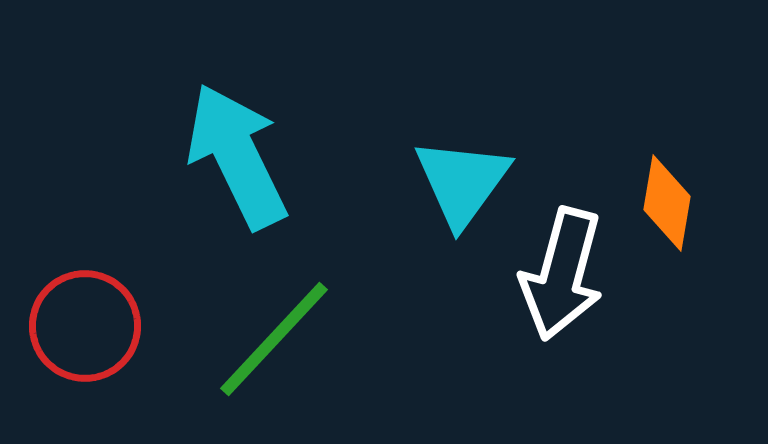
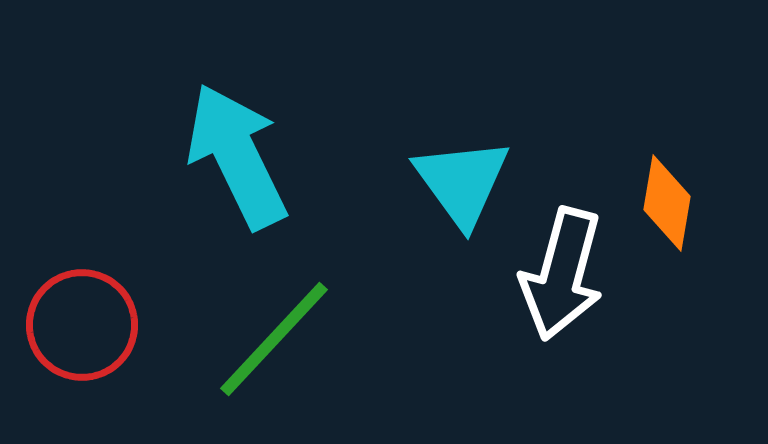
cyan triangle: rotated 12 degrees counterclockwise
red circle: moved 3 px left, 1 px up
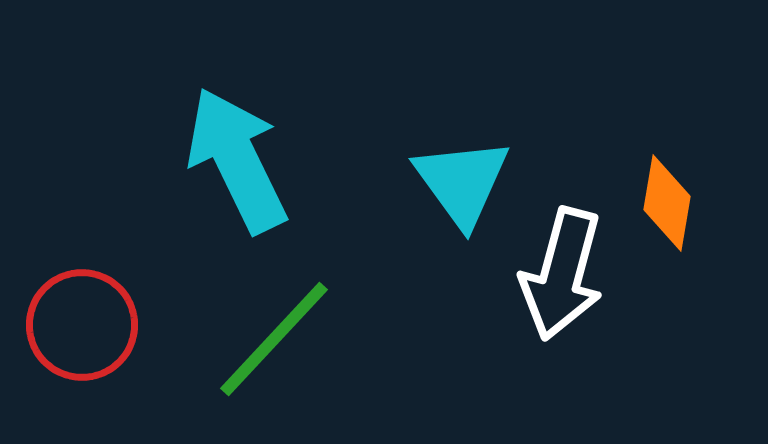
cyan arrow: moved 4 px down
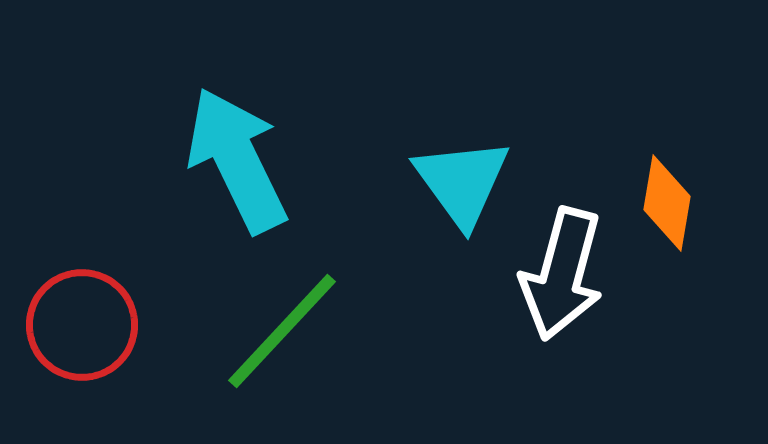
green line: moved 8 px right, 8 px up
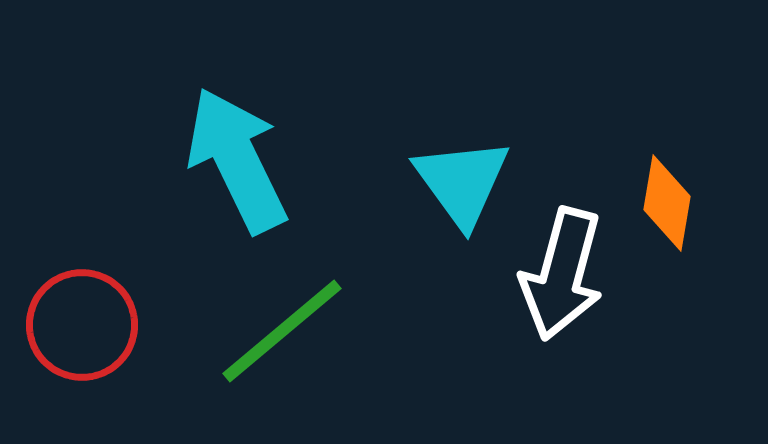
green line: rotated 7 degrees clockwise
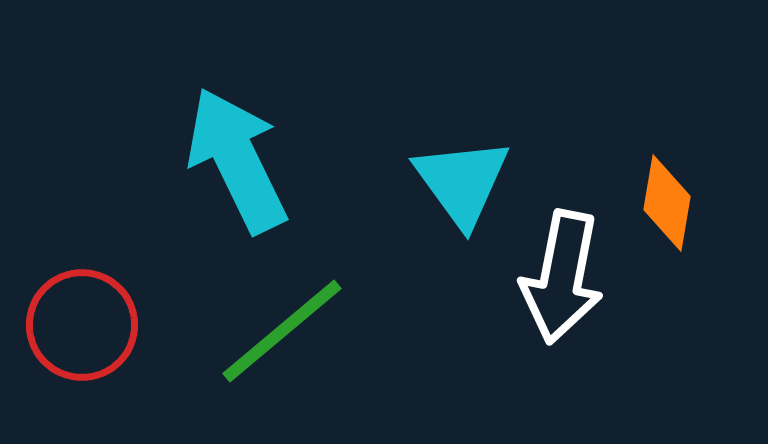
white arrow: moved 3 px down; rotated 4 degrees counterclockwise
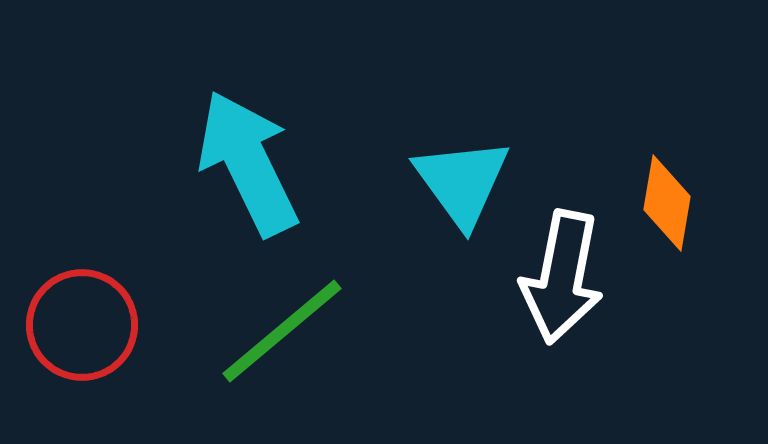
cyan arrow: moved 11 px right, 3 px down
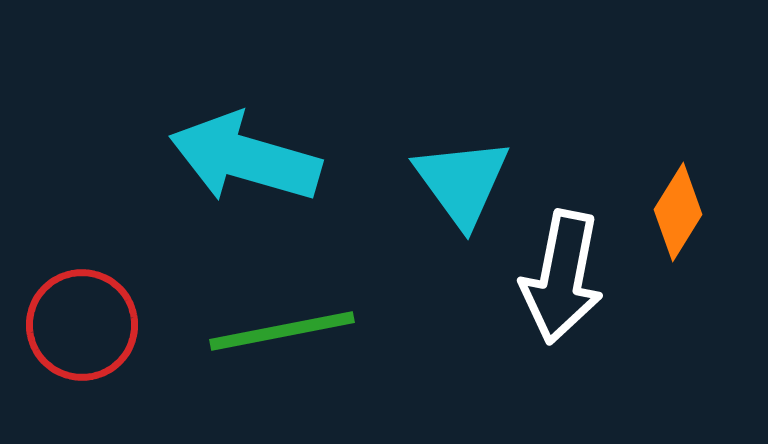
cyan arrow: moved 3 px left, 5 px up; rotated 48 degrees counterclockwise
orange diamond: moved 11 px right, 9 px down; rotated 22 degrees clockwise
green line: rotated 29 degrees clockwise
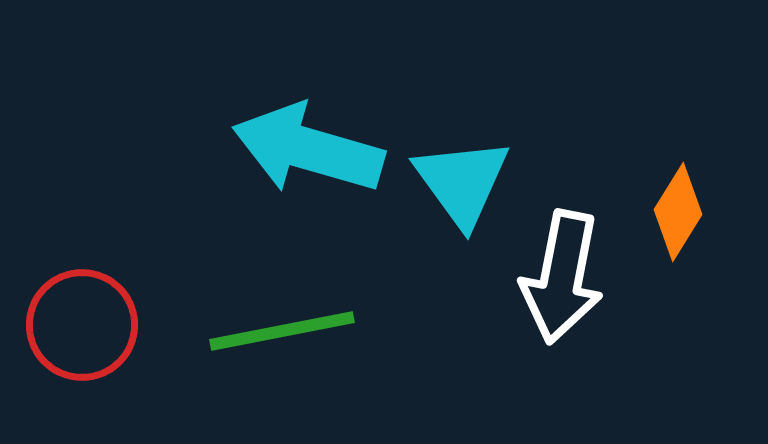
cyan arrow: moved 63 px right, 9 px up
